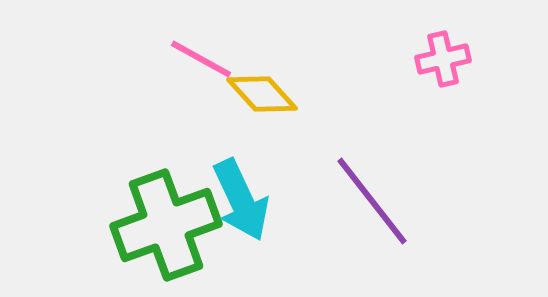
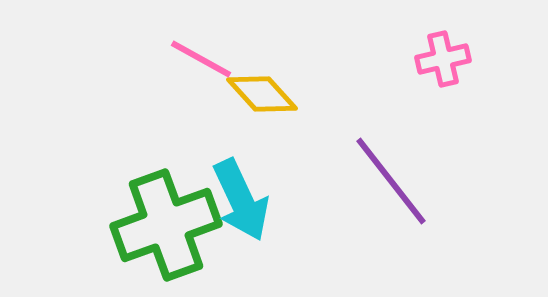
purple line: moved 19 px right, 20 px up
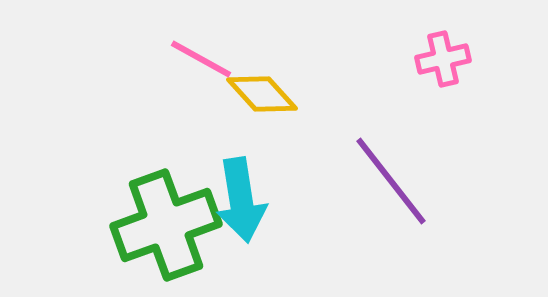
cyan arrow: rotated 16 degrees clockwise
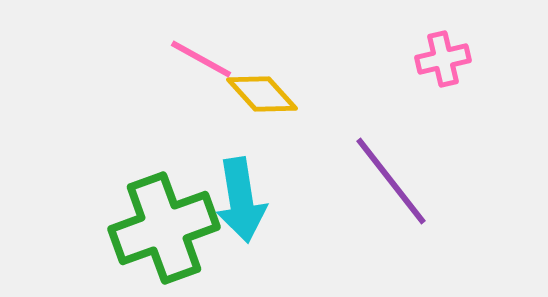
green cross: moved 2 px left, 3 px down
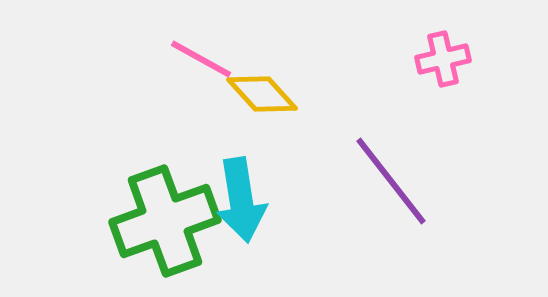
green cross: moved 1 px right, 7 px up
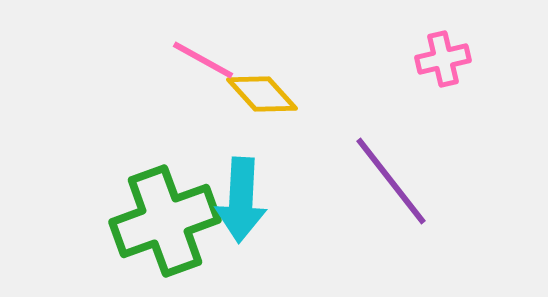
pink line: moved 2 px right, 1 px down
cyan arrow: rotated 12 degrees clockwise
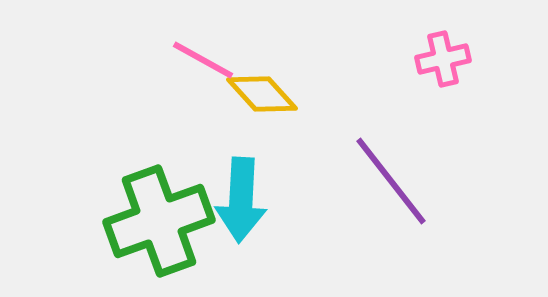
green cross: moved 6 px left
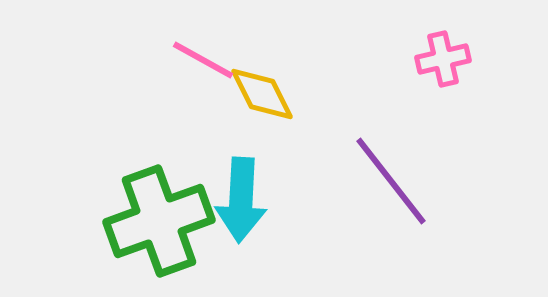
yellow diamond: rotated 16 degrees clockwise
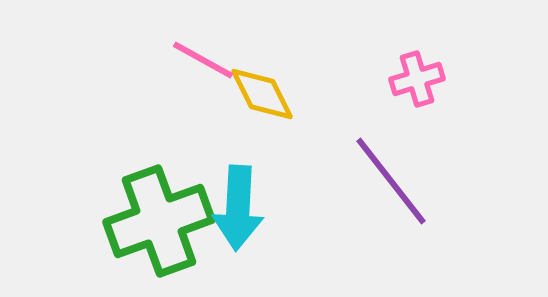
pink cross: moved 26 px left, 20 px down; rotated 4 degrees counterclockwise
cyan arrow: moved 3 px left, 8 px down
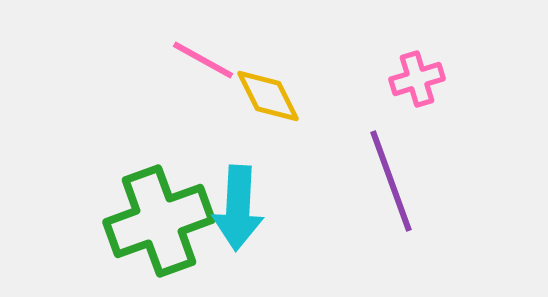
yellow diamond: moved 6 px right, 2 px down
purple line: rotated 18 degrees clockwise
